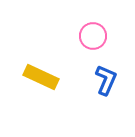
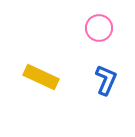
pink circle: moved 6 px right, 8 px up
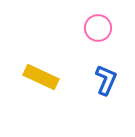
pink circle: moved 1 px left
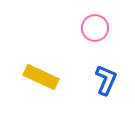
pink circle: moved 3 px left
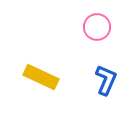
pink circle: moved 2 px right, 1 px up
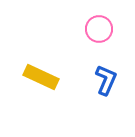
pink circle: moved 2 px right, 2 px down
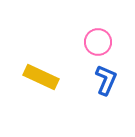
pink circle: moved 1 px left, 13 px down
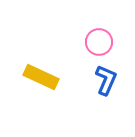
pink circle: moved 1 px right
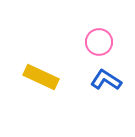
blue L-shape: rotated 80 degrees counterclockwise
